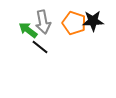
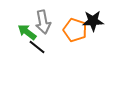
orange pentagon: moved 1 px right, 7 px down
green arrow: moved 1 px left, 2 px down
black line: moved 3 px left
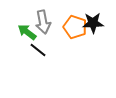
black star: moved 2 px down
orange pentagon: moved 3 px up
black line: moved 1 px right, 3 px down
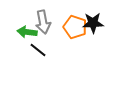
green arrow: rotated 30 degrees counterclockwise
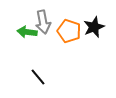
black star: moved 1 px right, 4 px down; rotated 20 degrees counterclockwise
orange pentagon: moved 6 px left, 4 px down
black line: moved 27 px down; rotated 12 degrees clockwise
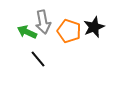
green arrow: rotated 18 degrees clockwise
black line: moved 18 px up
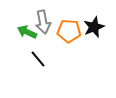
orange pentagon: rotated 15 degrees counterclockwise
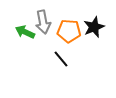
green arrow: moved 2 px left
black line: moved 23 px right
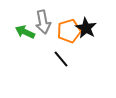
black star: moved 8 px left, 1 px down; rotated 20 degrees counterclockwise
orange pentagon: rotated 20 degrees counterclockwise
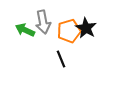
green arrow: moved 2 px up
black line: rotated 18 degrees clockwise
